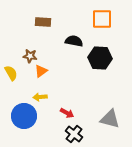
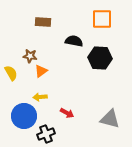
black cross: moved 28 px left; rotated 30 degrees clockwise
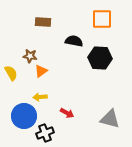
black cross: moved 1 px left, 1 px up
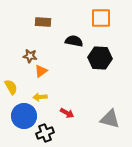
orange square: moved 1 px left, 1 px up
yellow semicircle: moved 14 px down
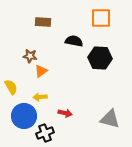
red arrow: moved 2 px left; rotated 16 degrees counterclockwise
